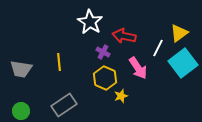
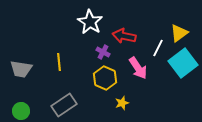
yellow star: moved 1 px right, 7 px down
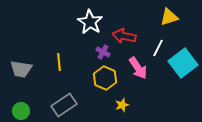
yellow triangle: moved 10 px left, 16 px up; rotated 18 degrees clockwise
yellow star: moved 2 px down
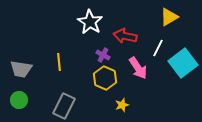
yellow triangle: rotated 12 degrees counterclockwise
red arrow: moved 1 px right
purple cross: moved 3 px down
gray rectangle: moved 1 px down; rotated 30 degrees counterclockwise
green circle: moved 2 px left, 11 px up
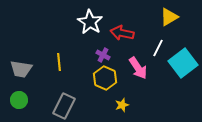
red arrow: moved 3 px left, 3 px up
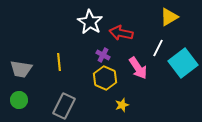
red arrow: moved 1 px left
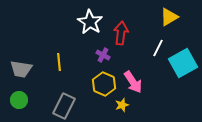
red arrow: rotated 85 degrees clockwise
cyan square: rotated 8 degrees clockwise
pink arrow: moved 5 px left, 14 px down
yellow hexagon: moved 1 px left, 6 px down
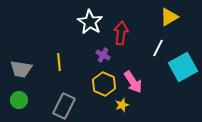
cyan square: moved 4 px down
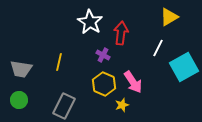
yellow line: rotated 18 degrees clockwise
cyan square: moved 1 px right
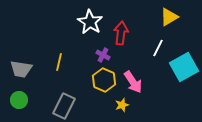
yellow hexagon: moved 4 px up
